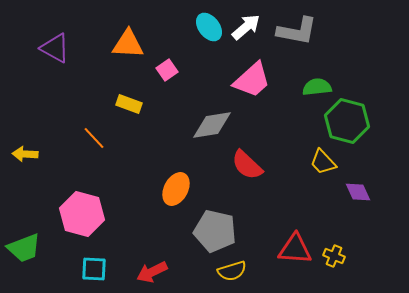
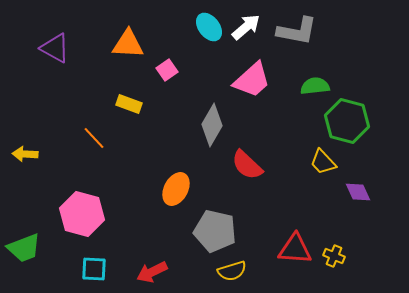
green semicircle: moved 2 px left, 1 px up
gray diamond: rotated 51 degrees counterclockwise
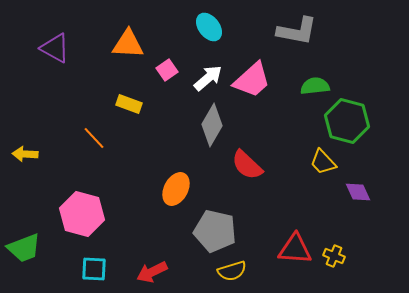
white arrow: moved 38 px left, 51 px down
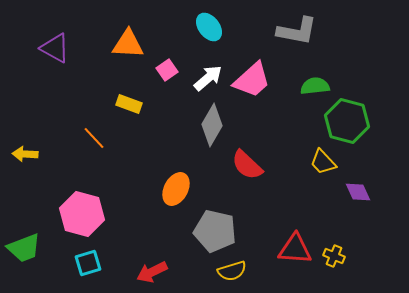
cyan square: moved 6 px left, 6 px up; rotated 20 degrees counterclockwise
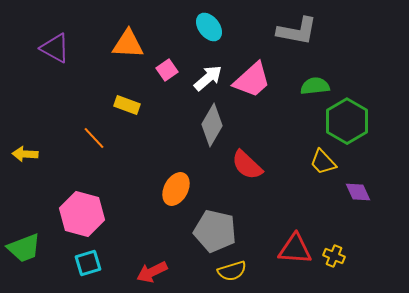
yellow rectangle: moved 2 px left, 1 px down
green hexagon: rotated 15 degrees clockwise
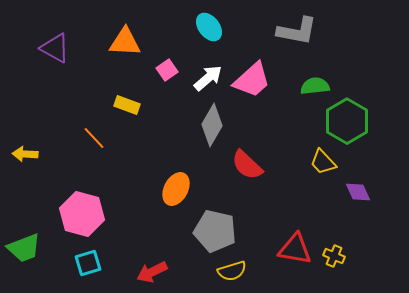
orange triangle: moved 3 px left, 2 px up
red triangle: rotated 6 degrees clockwise
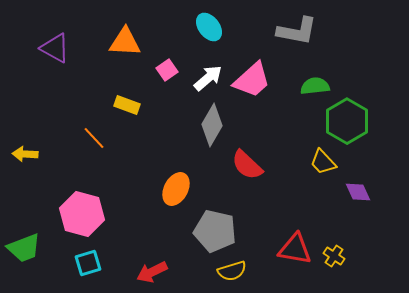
yellow cross: rotated 10 degrees clockwise
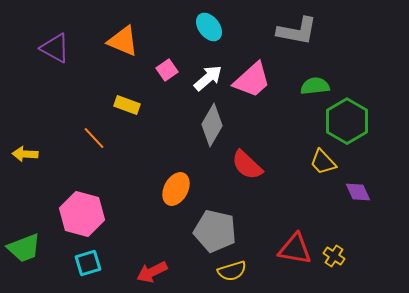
orange triangle: moved 2 px left, 1 px up; rotated 20 degrees clockwise
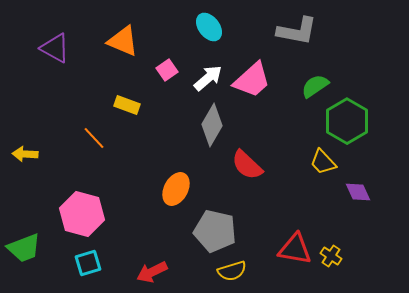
green semicircle: rotated 28 degrees counterclockwise
yellow cross: moved 3 px left
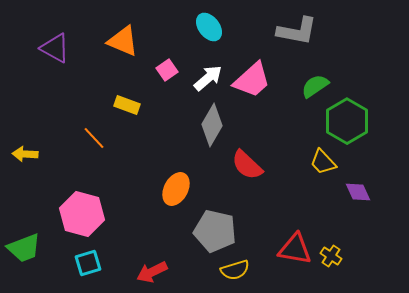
yellow semicircle: moved 3 px right, 1 px up
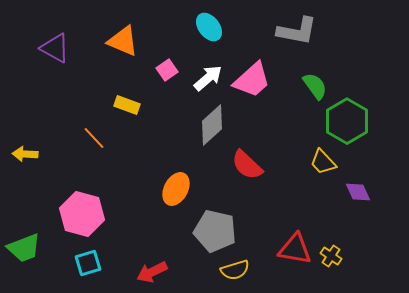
green semicircle: rotated 88 degrees clockwise
gray diamond: rotated 18 degrees clockwise
